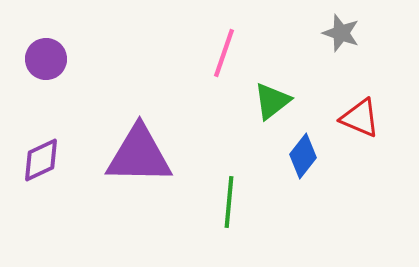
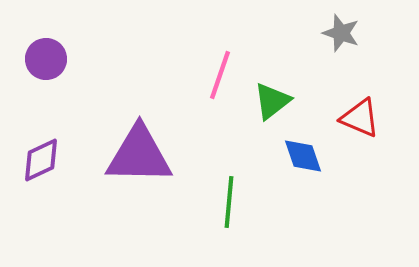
pink line: moved 4 px left, 22 px down
blue diamond: rotated 57 degrees counterclockwise
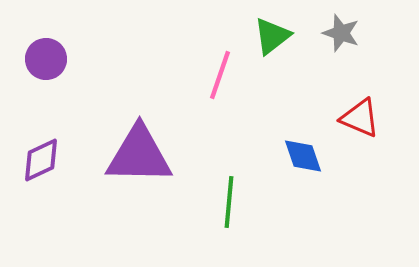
green triangle: moved 65 px up
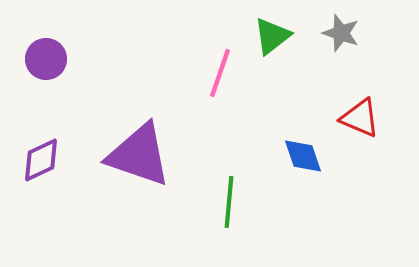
pink line: moved 2 px up
purple triangle: rotated 18 degrees clockwise
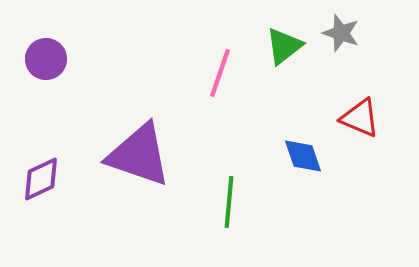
green triangle: moved 12 px right, 10 px down
purple diamond: moved 19 px down
